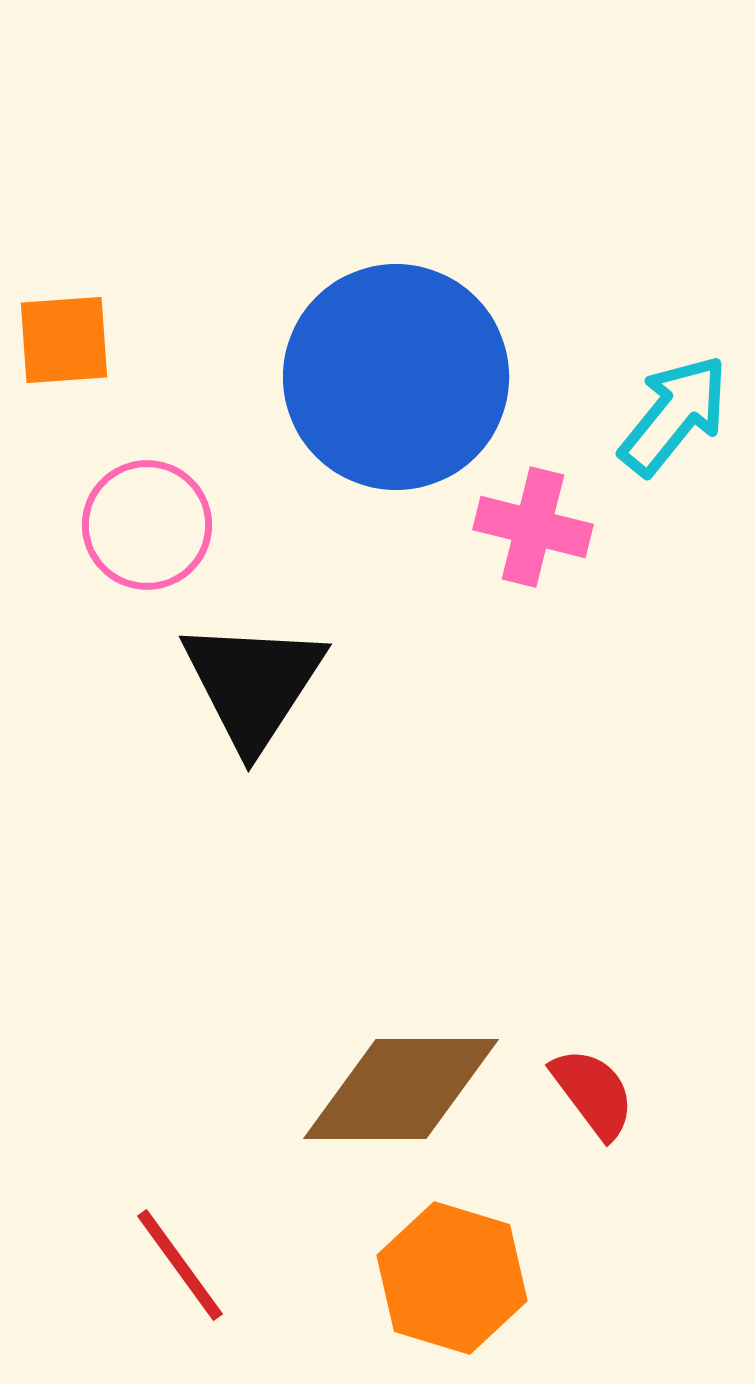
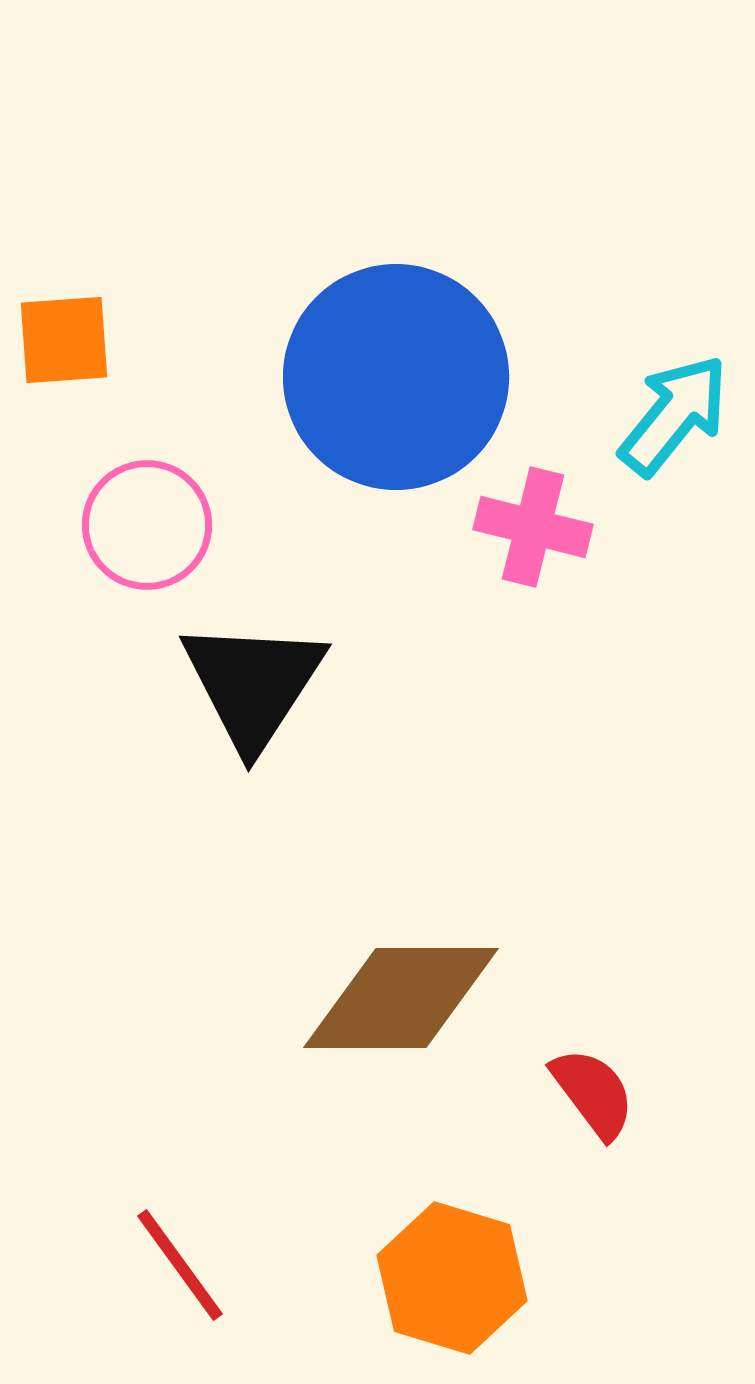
brown diamond: moved 91 px up
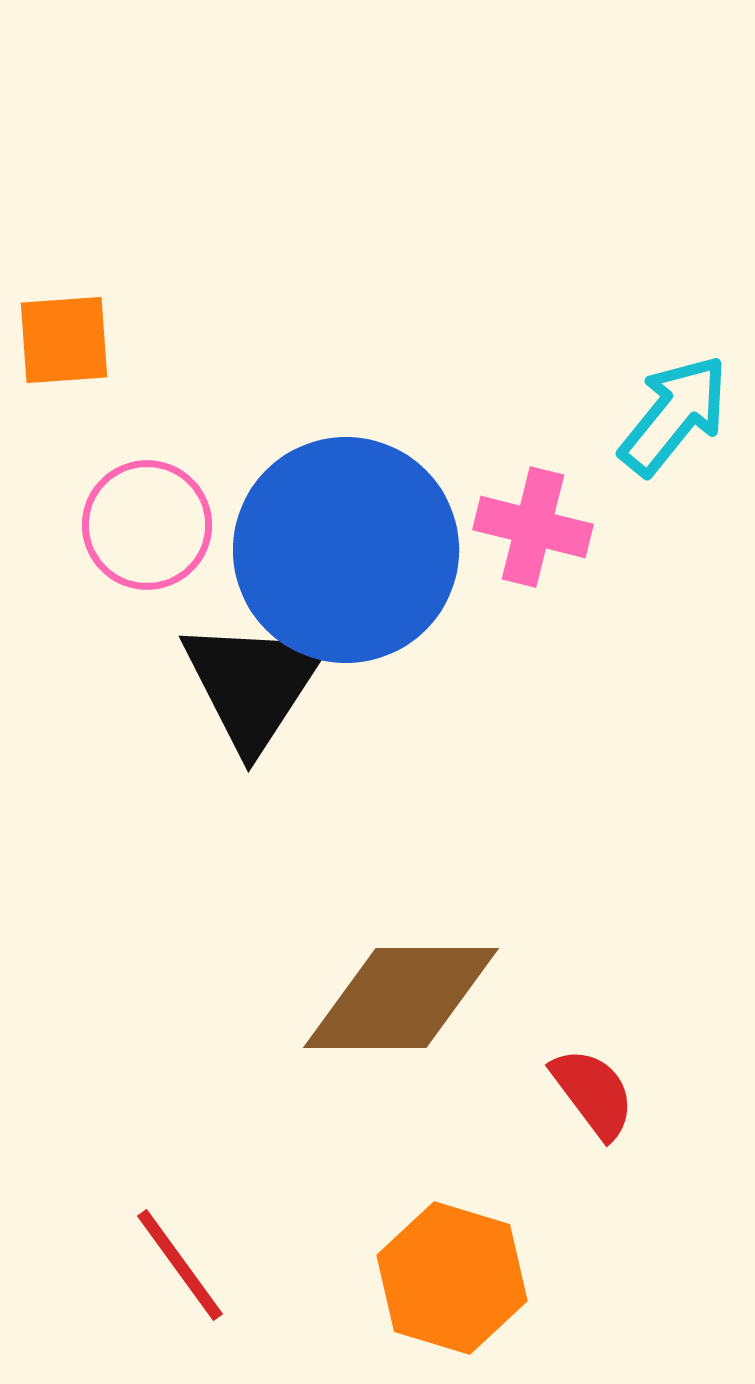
blue circle: moved 50 px left, 173 px down
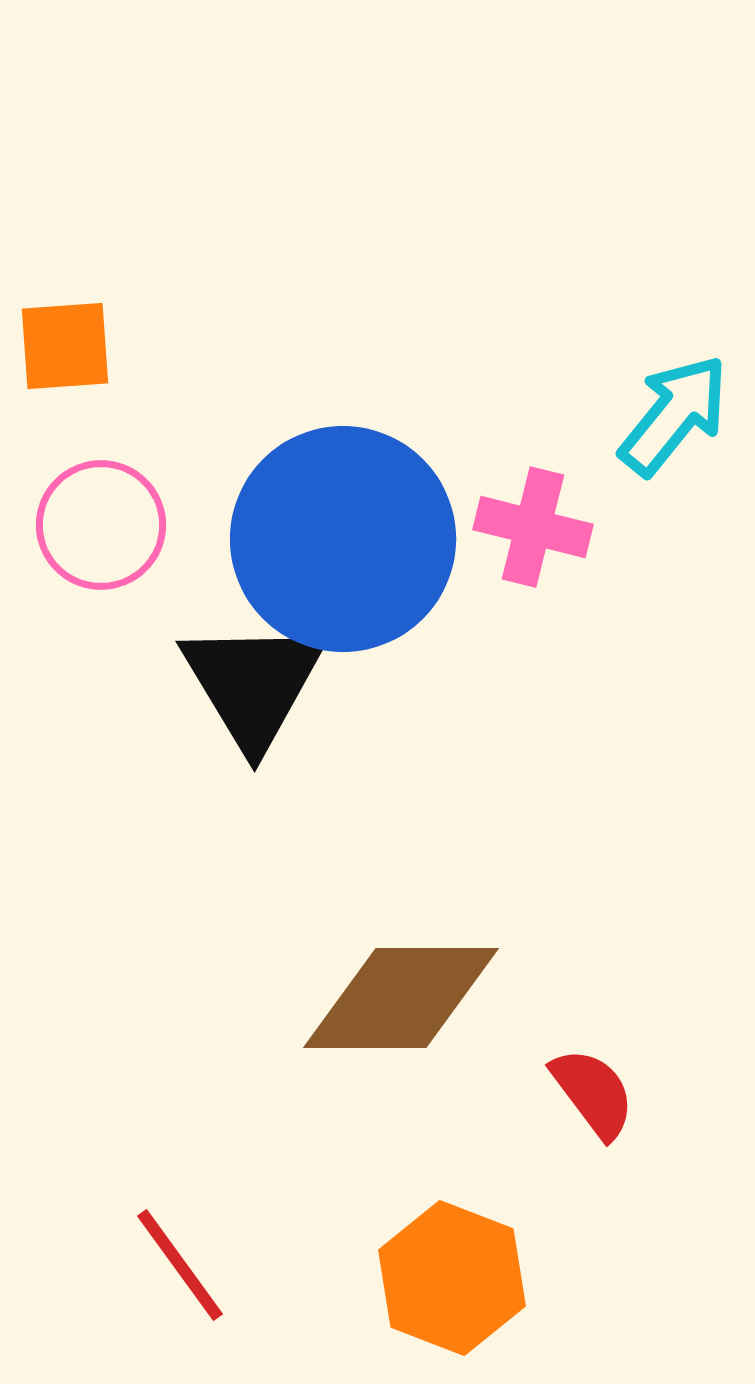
orange square: moved 1 px right, 6 px down
pink circle: moved 46 px left
blue circle: moved 3 px left, 11 px up
black triangle: rotated 4 degrees counterclockwise
orange hexagon: rotated 4 degrees clockwise
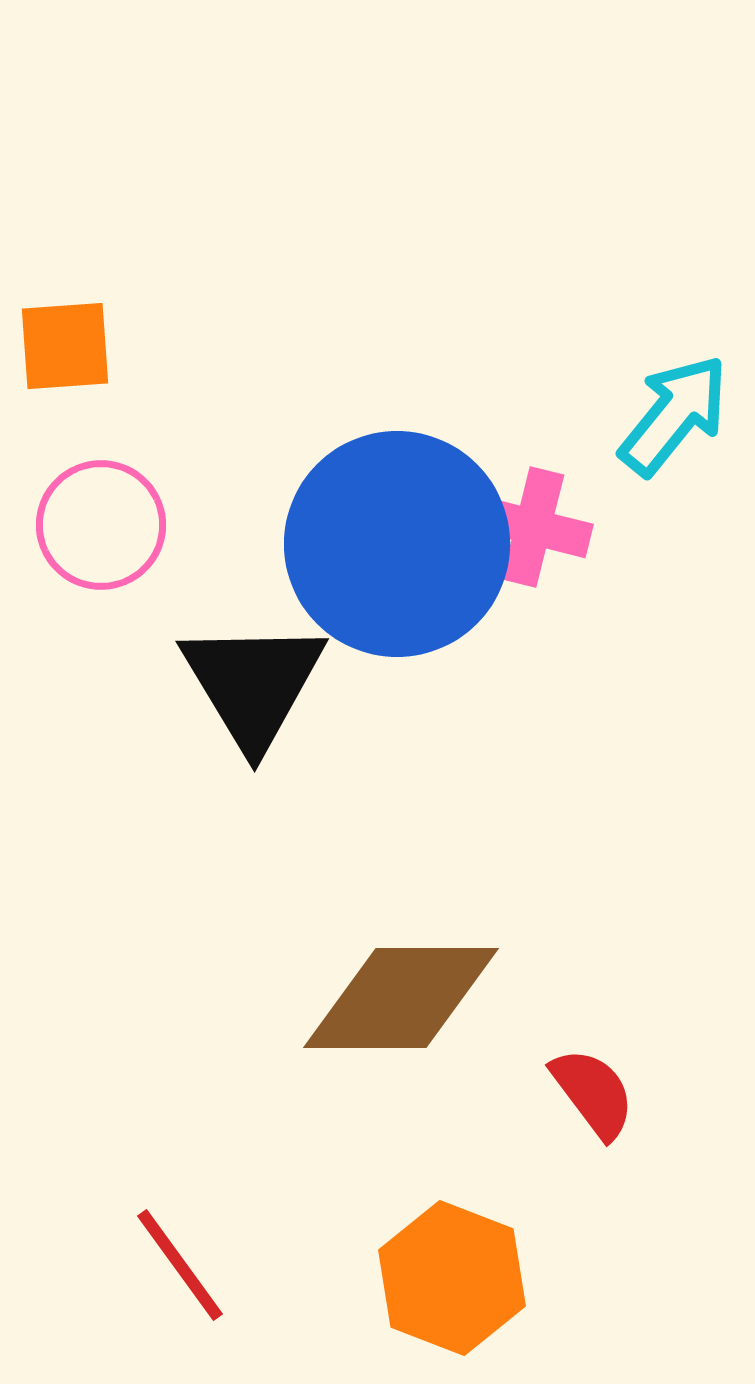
blue circle: moved 54 px right, 5 px down
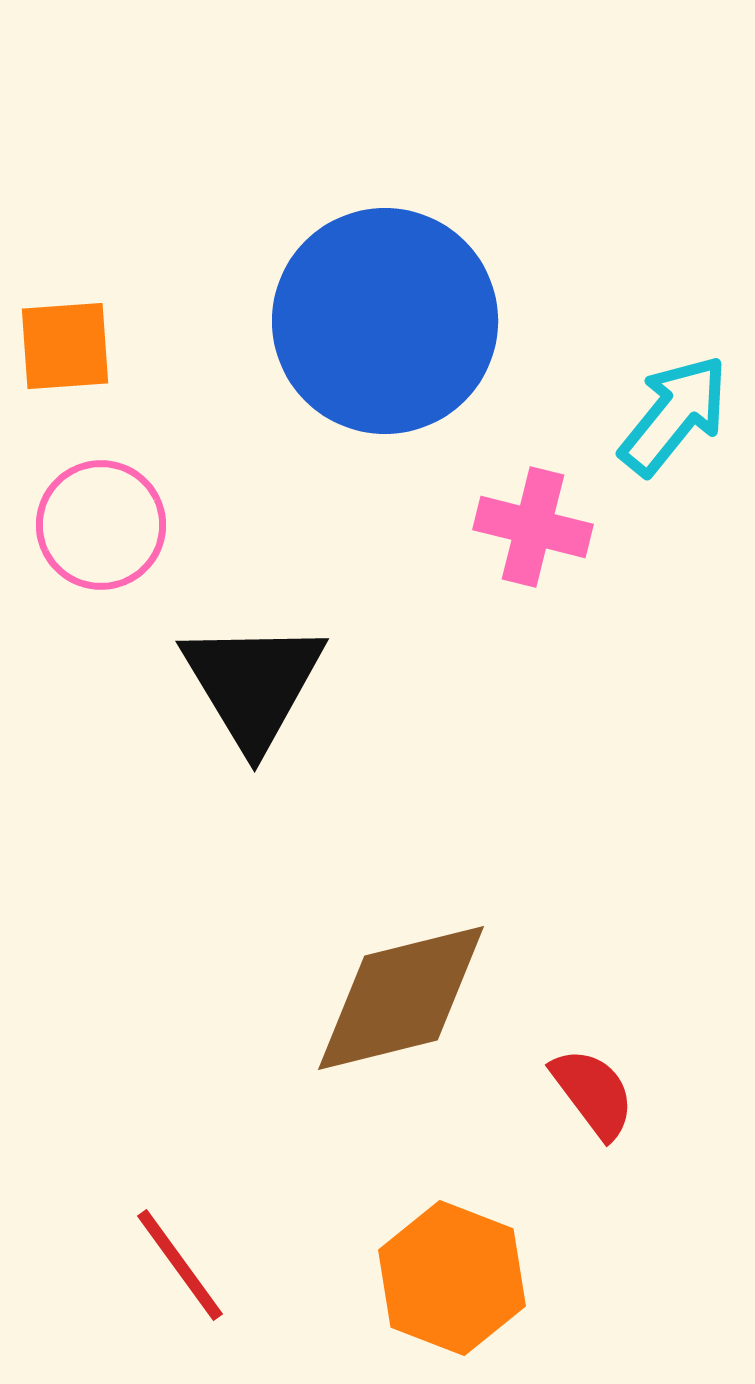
blue circle: moved 12 px left, 223 px up
brown diamond: rotated 14 degrees counterclockwise
